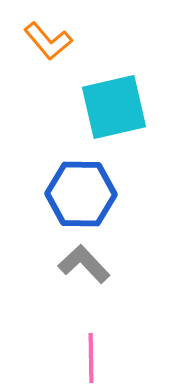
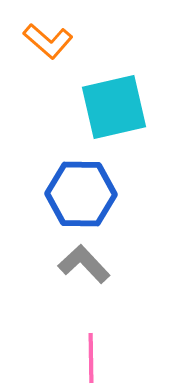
orange L-shape: rotated 9 degrees counterclockwise
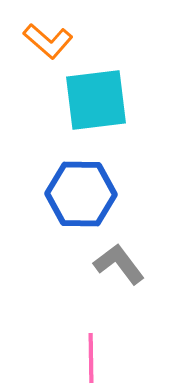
cyan square: moved 18 px left, 7 px up; rotated 6 degrees clockwise
gray L-shape: moved 35 px right; rotated 6 degrees clockwise
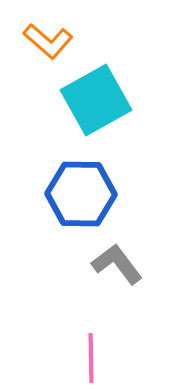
cyan square: rotated 22 degrees counterclockwise
gray L-shape: moved 2 px left
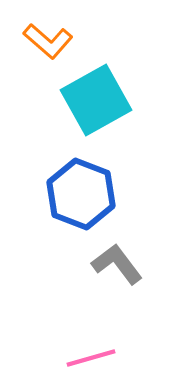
blue hexagon: rotated 20 degrees clockwise
pink line: rotated 75 degrees clockwise
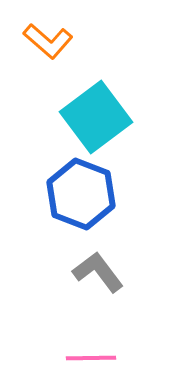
cyan square: moved 17 px down; rotated 8 degrees counterclockwise
gray L-shape: moved 19 px left, 8 px down
pink line: rotated 15 degrees clockwise
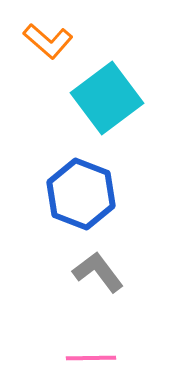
cyan square: moved 11 px right, 19 px up
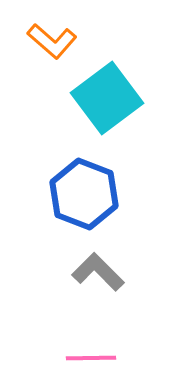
orange L-shape: moved 4 px right
blue hexagon: moved 3 px right
gray L-shape: rotated 8 degrees counterclockwise
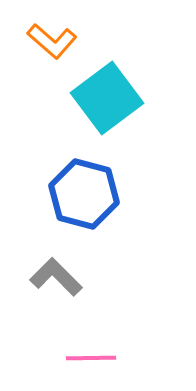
blue hexagon: rotated 6 degrees counterclockwise
gray L-shape: moved 42 px left, 5 px down
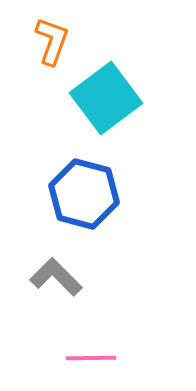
orange L-shape: rotated 111 degrees counterclockwise
cyan square: moved 1 px left
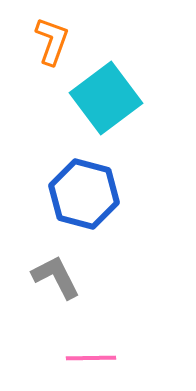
gray L-shape: rotated 18 degrees clockwise
